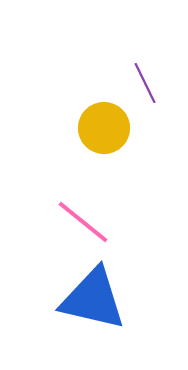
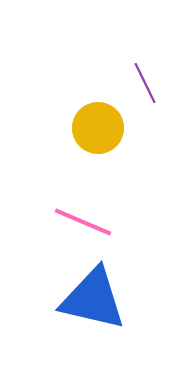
yellow circle: moved 6 px left
pink line: rotated 16 degrees counterclockwise
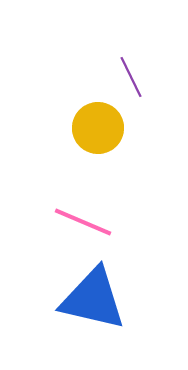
purple line: moved 14 px left, 6 px up
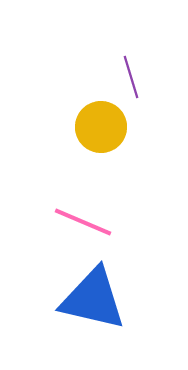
purple line: rotated 9 degrees clockwise
yellow circle: moved 3 px right, 1 px up
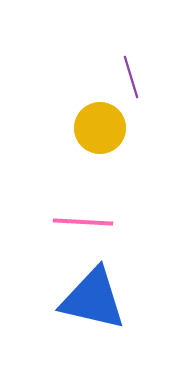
yellow circle: moved 1 px left, 1 px down
pink line: rotated 20 degrees counterclockwise
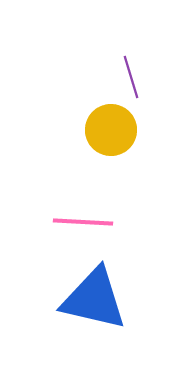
yellow circle: moved 11 px right, 2 px down
blue triangle: moved 1 px right
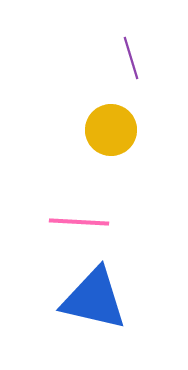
purple line: moved 19 px up
pink line: moved 4 px left
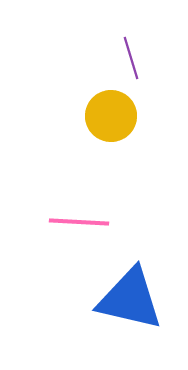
yellow circle: moved 14 px up
blue triangle: moved 36 px right
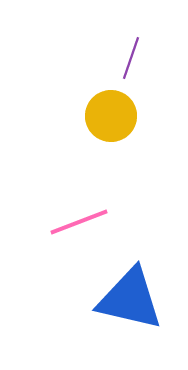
purple line: rotated 36 degrees clockwise
pink line: rotated 24 degrees counterclockwise
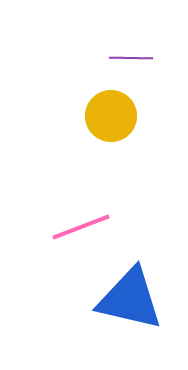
purple line: rotated 72 degrees clockwise
pink line: moved 2 px right, 5 px down
